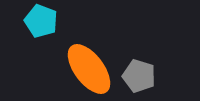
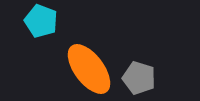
gray pentagon: moved 2 px down
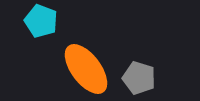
orange ellipse: moved 3 px left
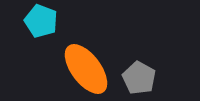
gray pentagon: rotated 12 degrees clockwise
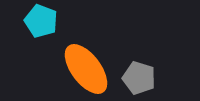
gray pentagon: rotated 12 degrees counterclockwise
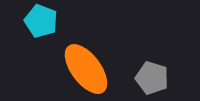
gray pentagon: moved 13 px right
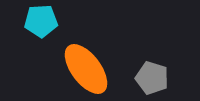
cyan pentagon: rotated 24 degrees counterclockwise
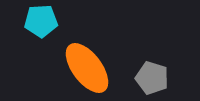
orange ellipse: moved 1 px right, 1 px up
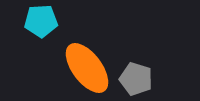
gray pentagon: moved 16 px left, 1 px down
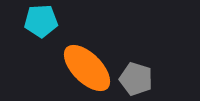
orange ellipse: rotated 8 degrees counterclockwise
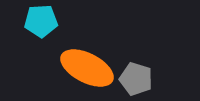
orange ellipse: rotated 18 degrees counterclockwise
